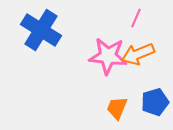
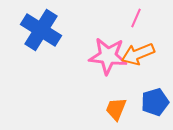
orange trapezoid: moved 1 px left, 1 px down
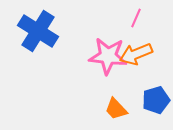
blue cross: moved 3 px left, 1 px down
orange arrow: moved 2 px left
blue pentagon: moved 1 px right, 2 px up
orange trapezoid: rotated 65 degrees counterclockwise
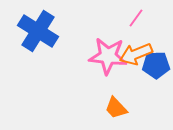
pink line: rotated 12 degrees clockwise
blue pentagon: moved 35 px up; rotated 16 degrees clockwise
orange trapezoid: moved 1 px up
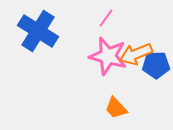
pink line: moved 30 px left
pink star: rotated 9 degrees clockwise
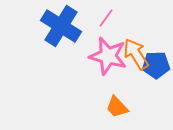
blue cross: moved 23 px right, 5 px up
orange arrow: rotated 80 degrees clockwise
orange trapezoid: moved 1 px right, 1 px up
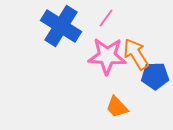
pink star: moved 1 px left; rotated 12 degrees counterclockwise
blue pentagon: moved 1 px left, 11 px down
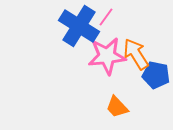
pink line: moved 1 px up
blue cross: moved 18 px right
pink star: rotated 9 degrees counterclockwise
blue pentagon: moved 1 px right, 1 px up; rotated 12 degrees clockwise
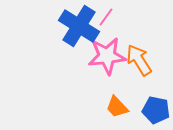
orange arrow: moved 3 px right, 6 px down
blue pentagon: moved 35 px down
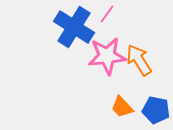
pink line: moved 1 px right, 3 px up
blue cross: moved 5 px left, 1 px down
orange trapezoid: moved 5 px right
